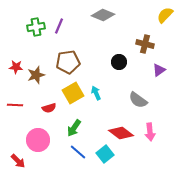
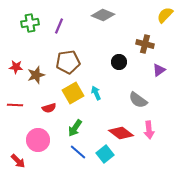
green cross: moved 6 px left, 4 px up
green arrow: moved 1 px right
pink arrow: moved 1 px left, 2 px up
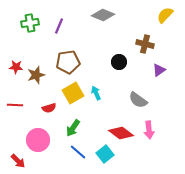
green arrow: moved 2 px left
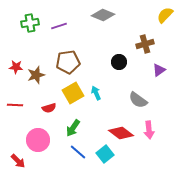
purple line: rotated 49 degrees clockwise
brown cross: rotated 30 degrees counterclockwise
